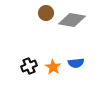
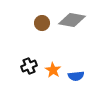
brown circle: moved 4 px left, 10 px down
blue semicircle: moved 13 px down
orange star: moved 3 px down
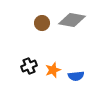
orange star: rotated 21 degrees clockwise
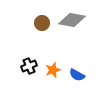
blue semicircle: moved 1 px right, 1 px up; rotated 35 degrees clockwise
